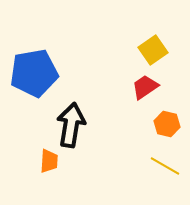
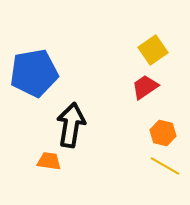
orange hexagon: moved 4 px left, 9 px down
orange trapezoid: rotated 85 degrees counterclockwise
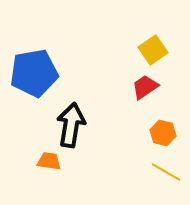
yellow line: moved 1 px right, 6 px down
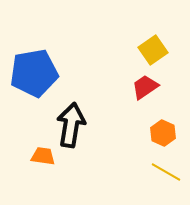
orange hexagon: rotated 10 degrees clockwise
orange trapezoid: moved 6 px left, 5 px up
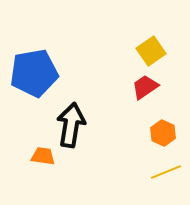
yellow square: moved 2 px left, 1 px down
yellow line: rotated 52 degrees counterclockwise
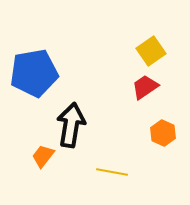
orange trapezoid: rotated 60 degrees counterclockwise
yellow line: moved 54 px left; rotated 32 degrees clockwise
